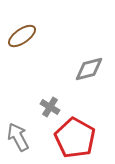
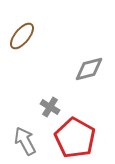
brown ellipse: rotated 16 degrees counterclockwise
gray arrow: moved 7 px right, 4 px down
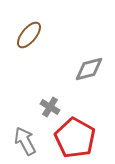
brown ellipse: moved 7 px right, 1 px up
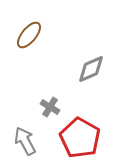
gray diamond: moved 2 px right; rotated 8 degrees counterclockwise
red pentagon: moved 5 px right
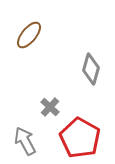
gray diamond: rotated 52 degrees counterclockwise
gray cross: rotated 12 degrees clockwise
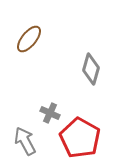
brown ellipse: moved 4 px down
gray cross: moved 6 px down; rotated 18 degrees counterclockwise
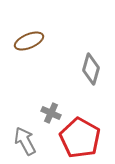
brown ellipse: moved 2 px down; rotated 28 degrees clockwise
gray cross: moved 1 px right
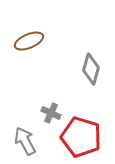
red pentagon: moved 1 px right, 1 px up; rotated 12 degrees counterclockwise
